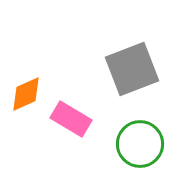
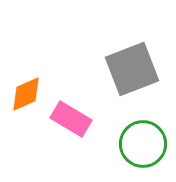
green circle: moved 3 px right
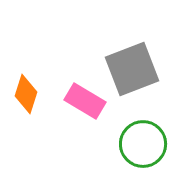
orange diamond: rotated 48 degrees counterclockwise
pink rectangle: moved 14 px right, 18 px up
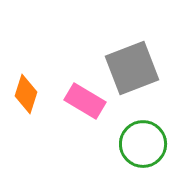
gray square: moved 1 px up
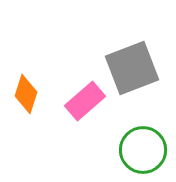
pink rectangle: rotated 72 degrees counterclockwise
green circle: moved 6 px down
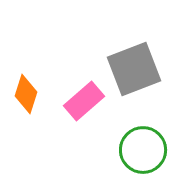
gray square: moved 2 px right, 1 px down
pink rectangle: moved 1 px left
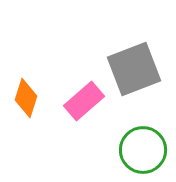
orange diamond: moved 4 px down
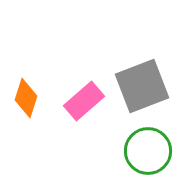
gray square: moved 8 px right, 17 px down
green circle: moved 5 px right, 1 px down
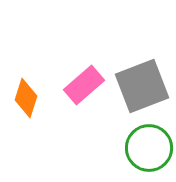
pink rectangle: moved 16 px up
green circle: moved 1 px right, 3 px up
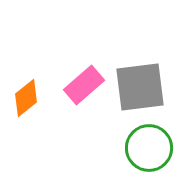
gray square: moved 2 px left, 1 px down; rotated 14 degrees clockwise
orange diamond: rotated 33 degrees clockwise
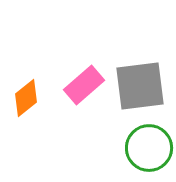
gray square: moved 1 px up
